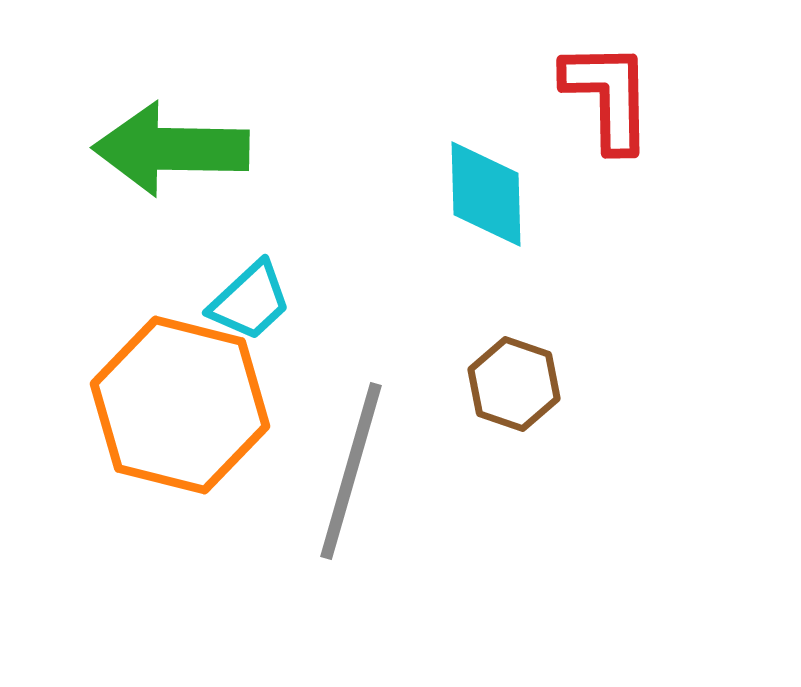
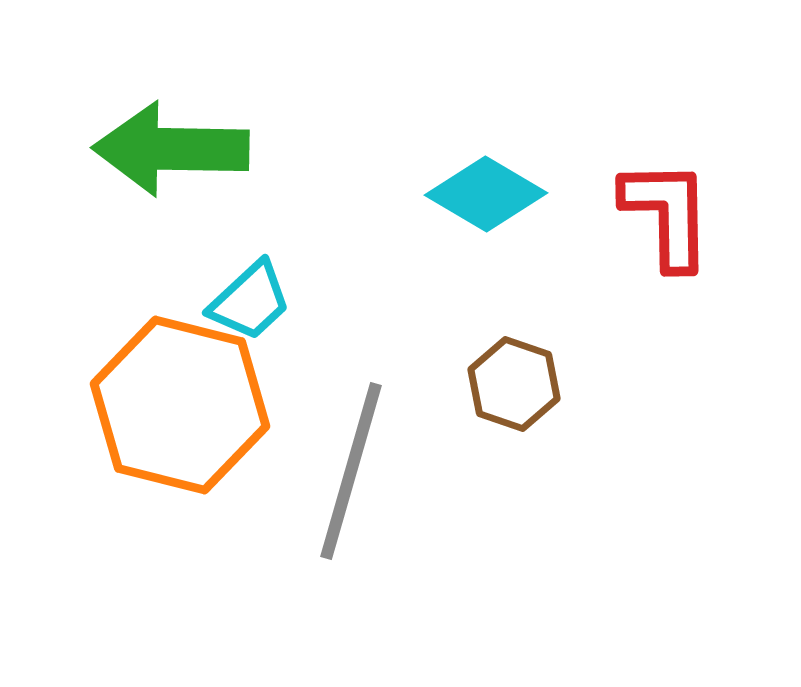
red L-shape: moved 59 px right, 118 px down
cyan diamond: rotated 58 degrees counterclockwise
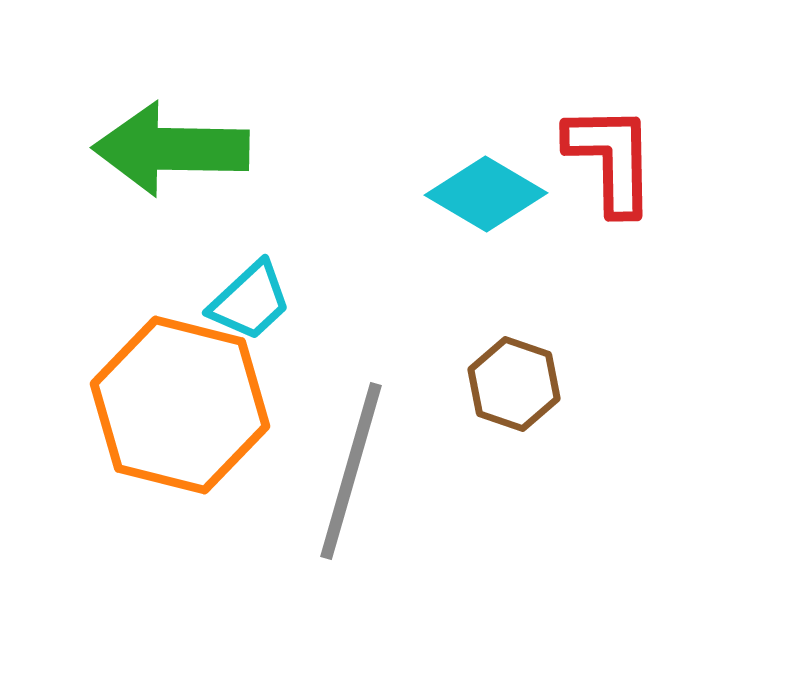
red L-shape: moved 56 px left, 55 px up
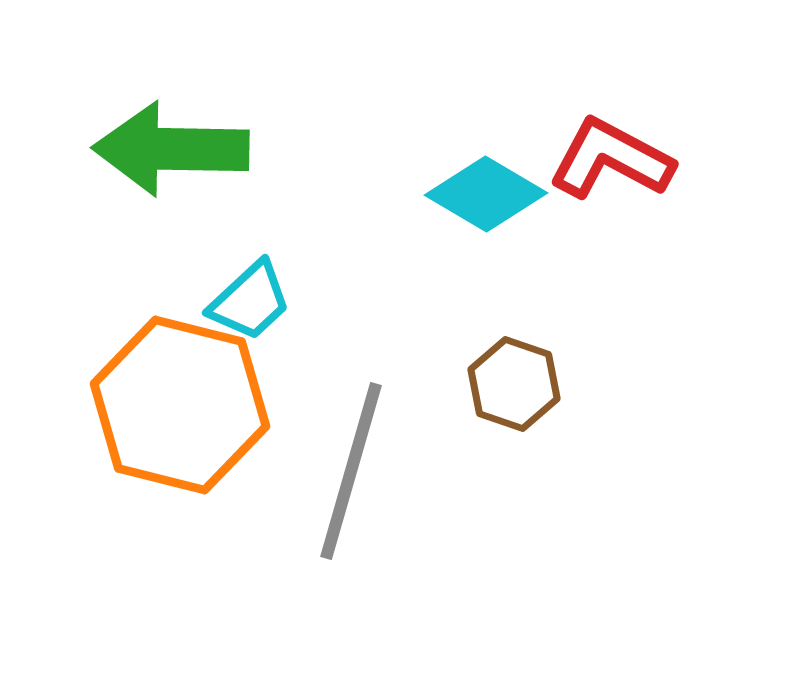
red L-shape: rotated 61 degrees counterclockwise
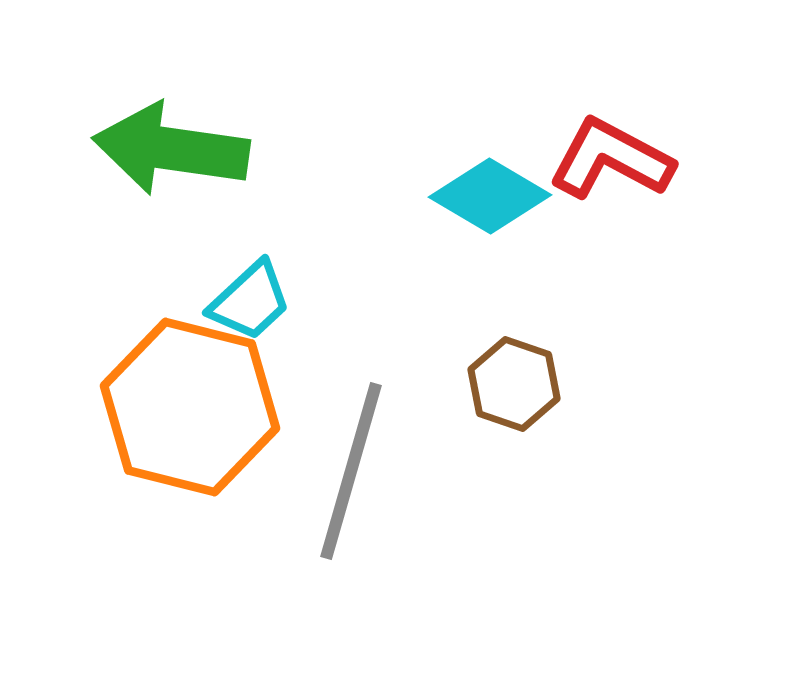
green arrow: rotated 7 degrees clockwise
cyan diamond: moved 4 px right, 2 px down
orange hexagon: moved 10 px right, 2 px down
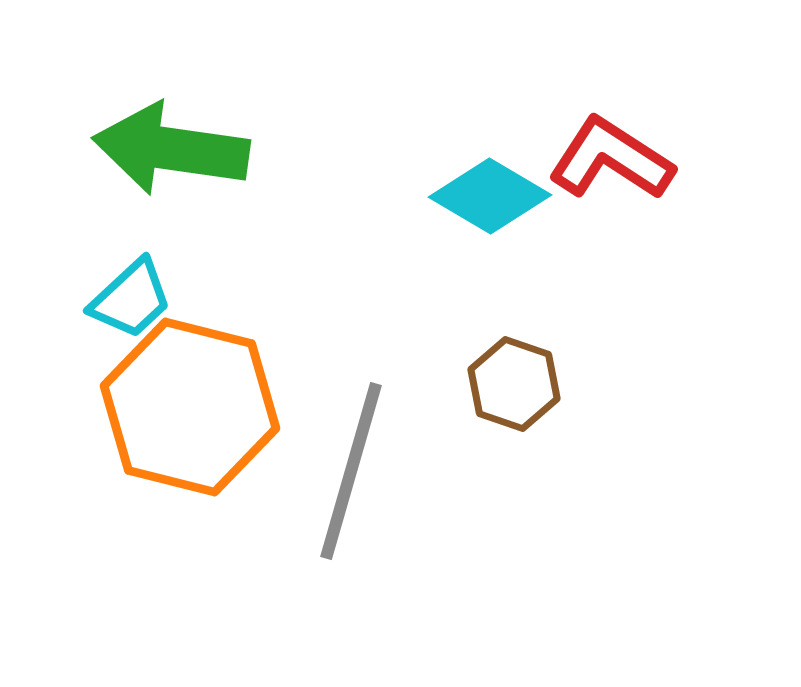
red L-shape: rotated 5 degrees clockwise
cyan trapezoid: moved 119 px left, 2 px up
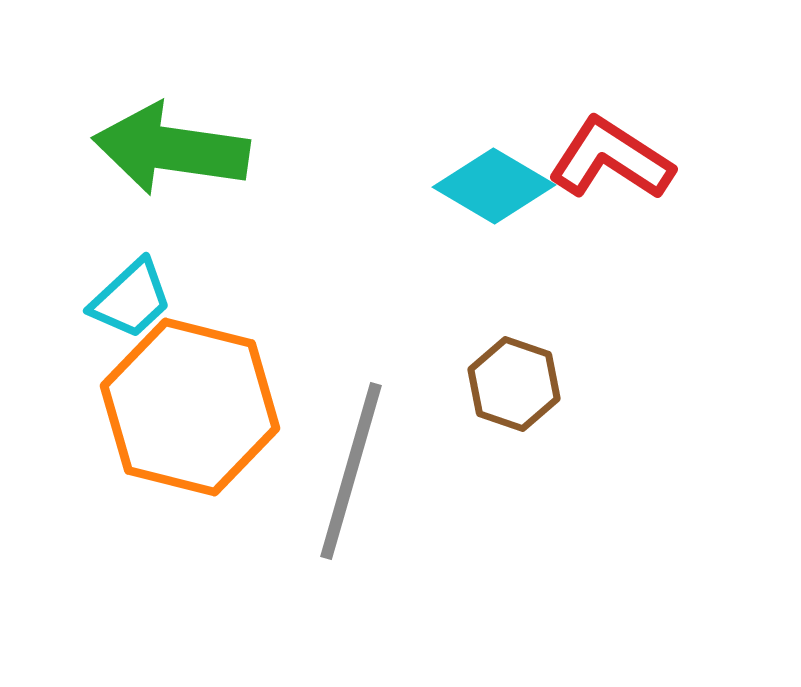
cyan diamond: moved 4 px right, 10 px up
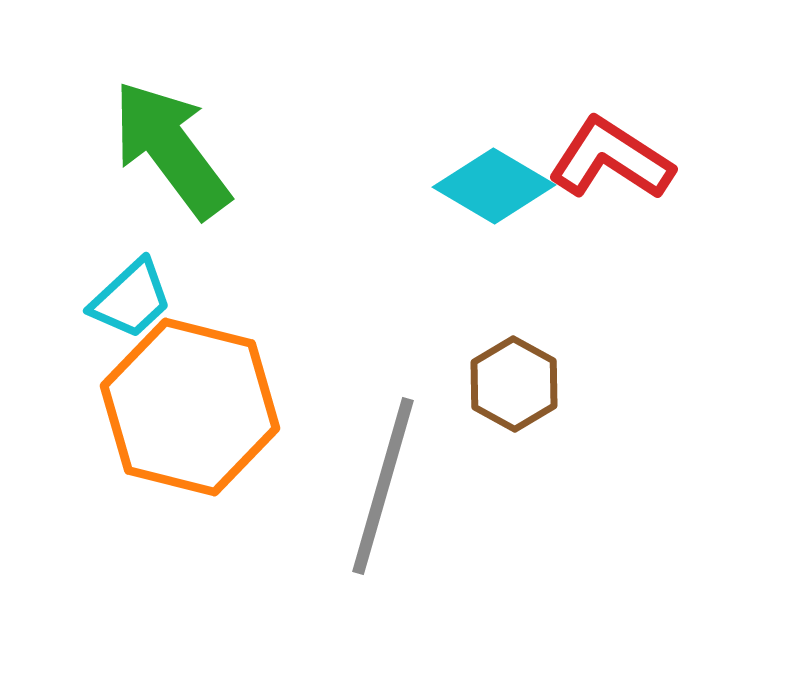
green arrow: rotated 45 degrees clockwise
brown hexagon: rotated 10 degrees clockwise
gray line: moved 32 px right, 15 px down
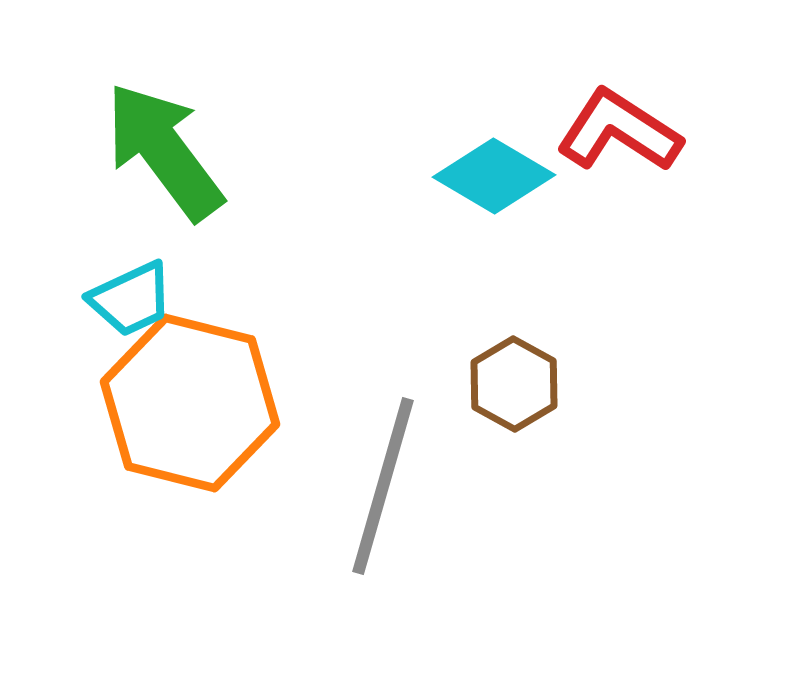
green arrow: moved 7 px left, 2 px down
red L-shape: moved 8 px right, 28 px up
cyan diamond: moved 10 px up
cyan trapezoid: rotated 18 degrees clockwise
orange hexagon: moved 4 px up
